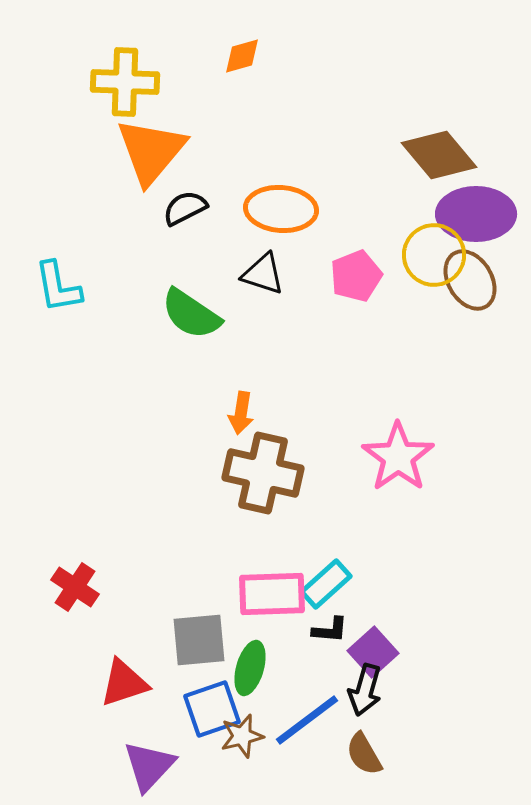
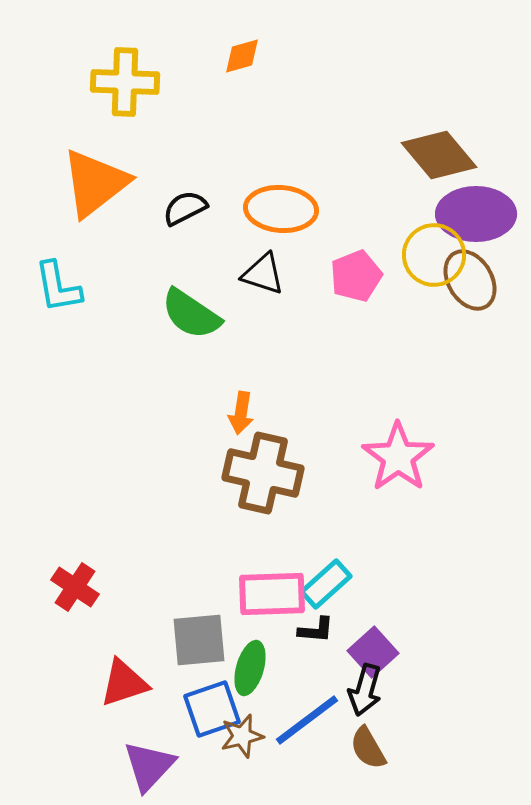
orange triangle: moved 56 px left, 32 px down; rotated 12 degrees clockwise
black L-shape: moved 14 px left
brown semicircle: moved 4 px right, 6 px up
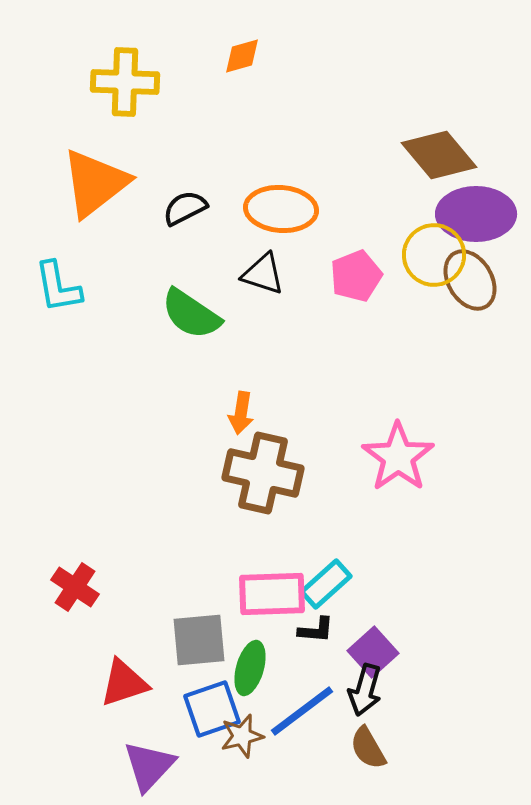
blue line: moved 5 px left, 9 px up
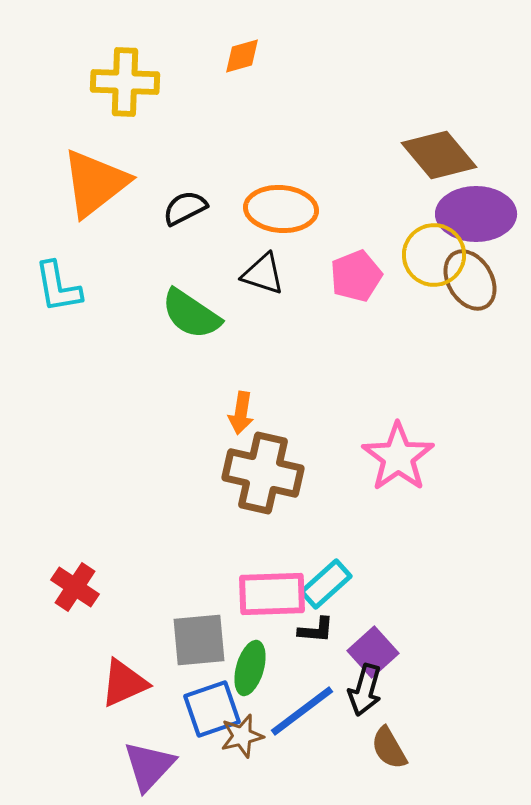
red triangle: rotated 6 degrees counterclockwise
brown semicircle: moved 21 px right
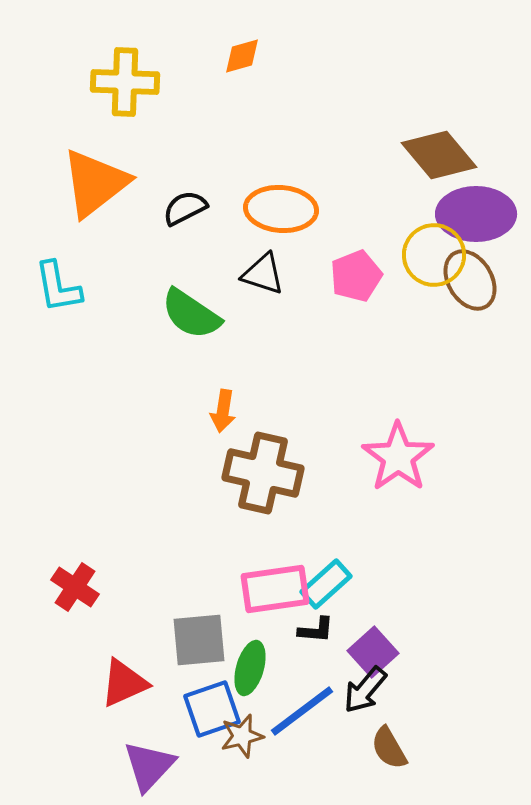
orange arrow: moved 18 px left, 2 px up
pink rectangle: moved 3 px right, 5 px up; rotated 6 degrees counterclockwise
black arrow: rotated 24 degrees clockwise
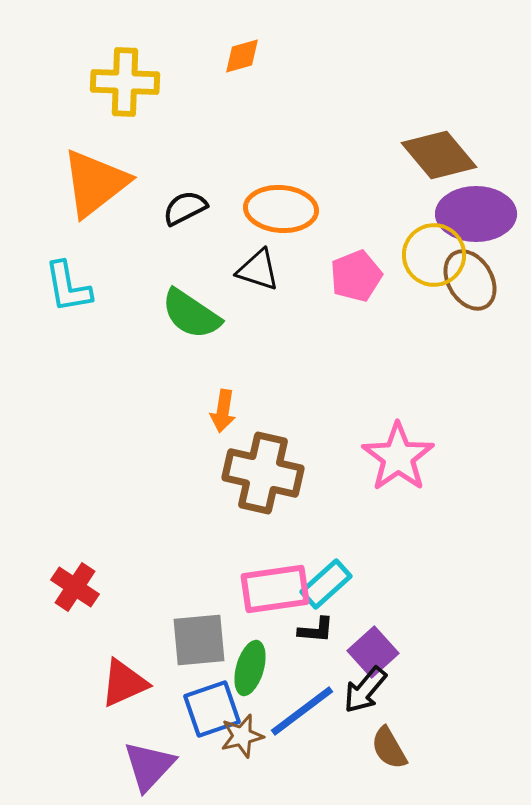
black triangle: moved 5 px left, 4 px up
cyan L-shape: moved 10 px right
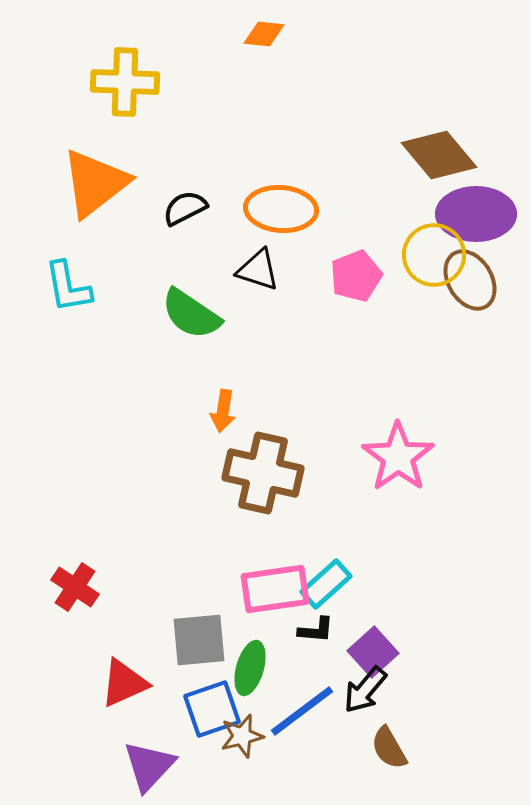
orange diamond: moved 22 px right, 22 px up; rotated 21 degrees clockwise
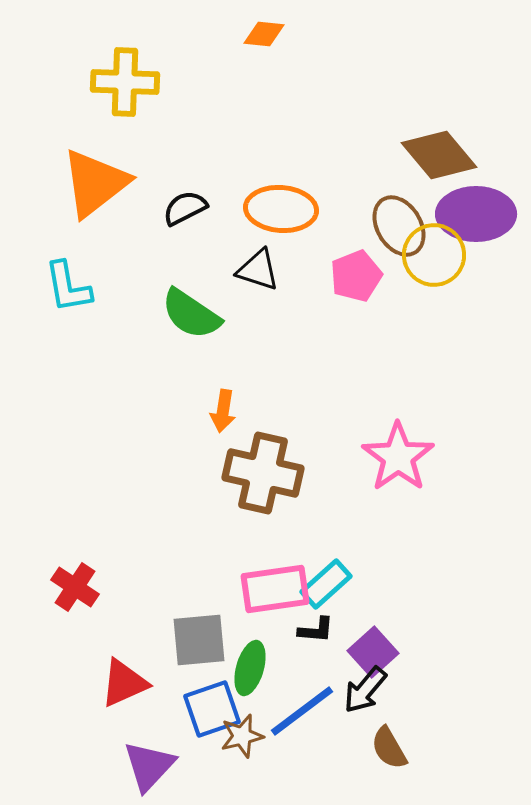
brown ellipse: moved 71 px left, 54 px up
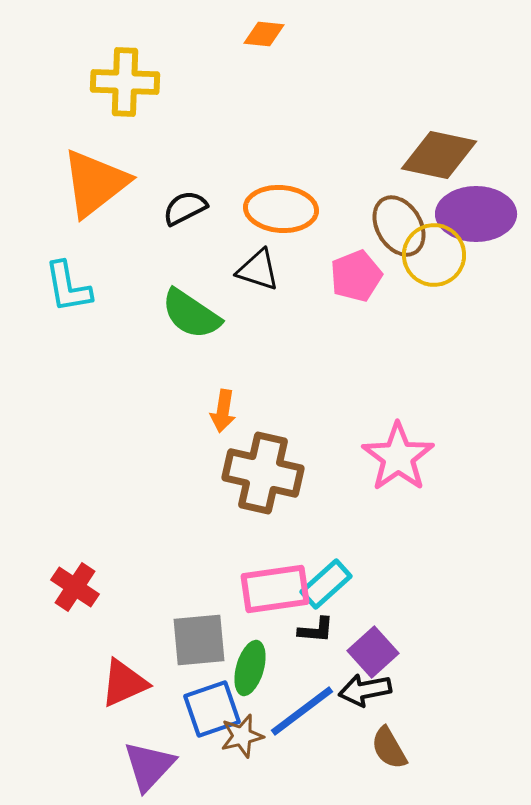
brown diamond: rotated 38 degrees counterclockwise
black arrow: rotated 39 degrees clockwise
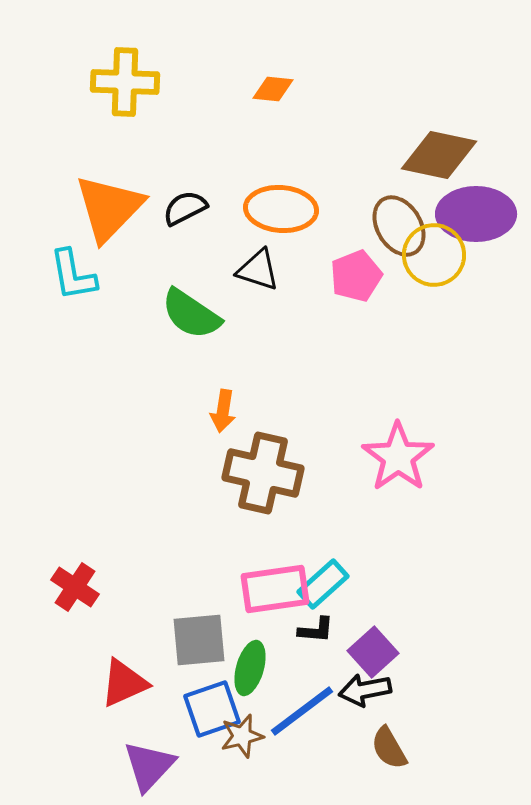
orange diamond: moved 9 px right, 55 px down
orange triangle: moved 14 px right, 25 px down; rotated 8 degrees counterclockwise
cyan L-shape: moved 5 px right, 12 px up
cyan rectangle: moved 3 px left
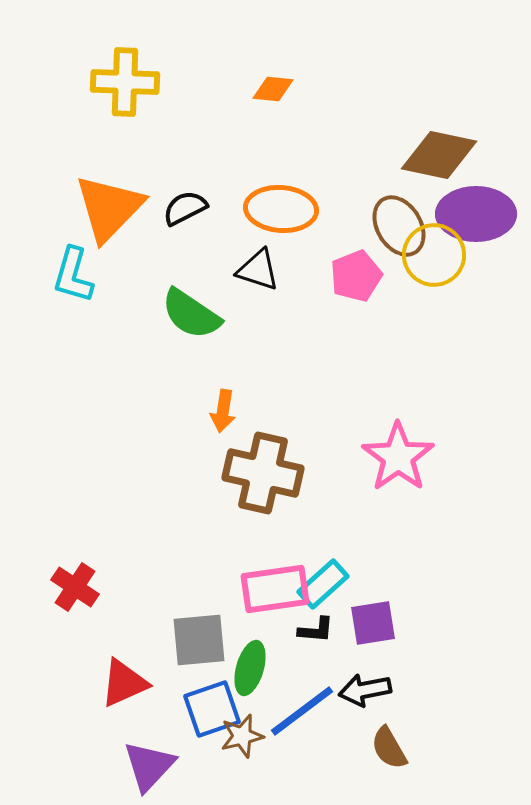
cyan L-shape: rotated 26 degrees clockwise
purple square: moved 29 px up; rotated 33 degrees clockwise
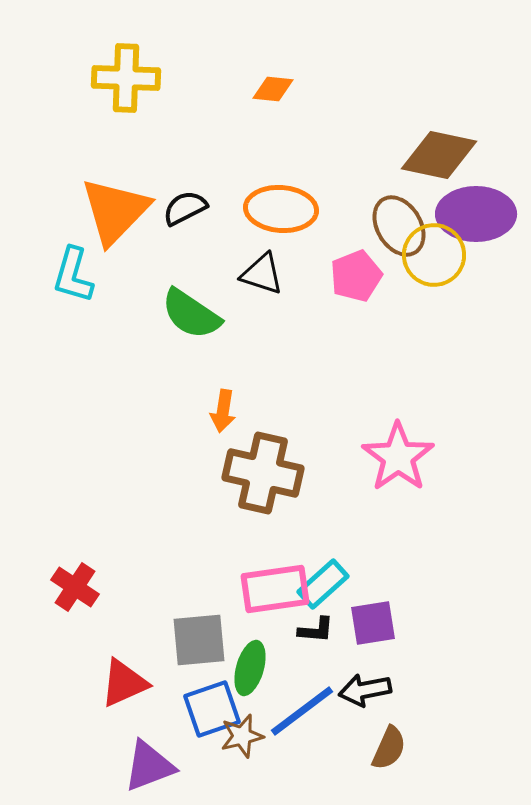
yellow cross: moved 1 px right, 4 px up
orange triangle: moved 6 px right, 3 px down
black triangle: moved 4 px right, 4 px down
brown semicircle: rotated 126 degrees counterclockwise
purple triangle: rotated 26 degrees clockwise
